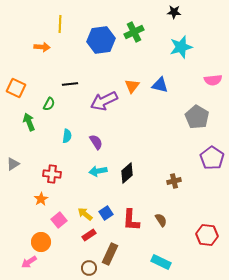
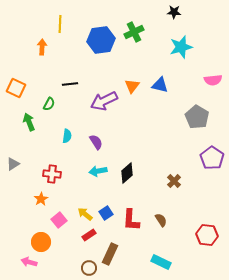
orange arrow: rotated 91 degrees counterclockwise
brown cross: rotated 32 degrees counterclockwise
pink arrow: rotated 49 degrees clockwise
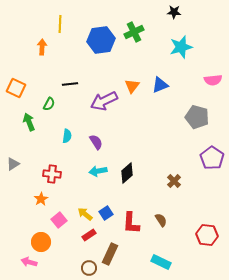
blue triangle: rotated 36 degrees counterclockwise
gray pentagon: rotated 15 degrees counterclockwise
red L-shape: moved 3 px down
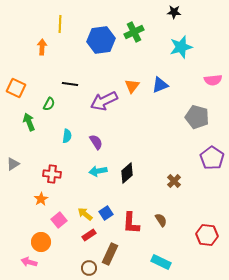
black line: rotated 14 degrees clockwise
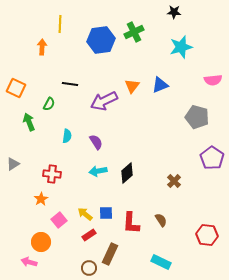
blue square: rotated 32 degrees clockwise
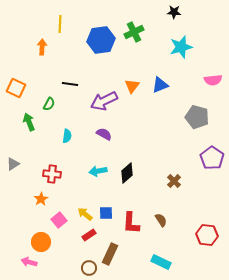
purple semicircle: moved 8 px right, 8 px up; rotated 28 degrees counterclockwise
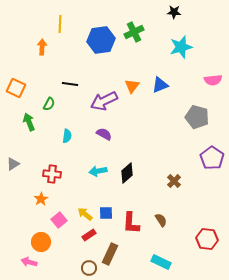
red hexagon: moved 4 px down
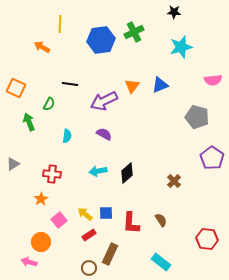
orange arrow: rotated 63 degrees counterclockwise
cyan rectangle: rotated 12 degrees clockwise
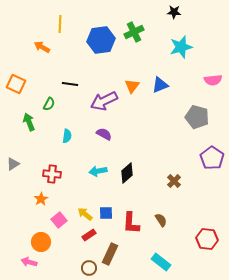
orange square: moved 4 px up
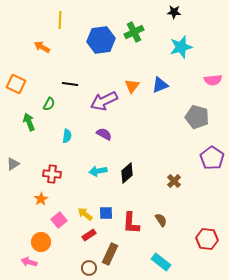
yellow line: moved 4 px up
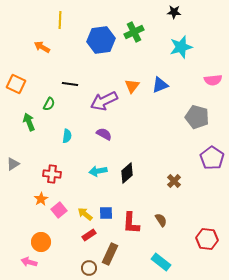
pink square: moved 10 px up
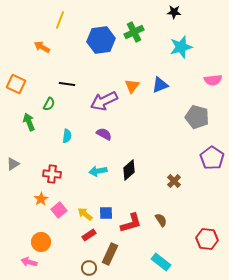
yellow line: rotated 18 degrees clockwise
black line: moved 3 px left
black diamond: moved 2 px right, 3 px up
red L-shape: rotated 110 degrees counterclockwise
